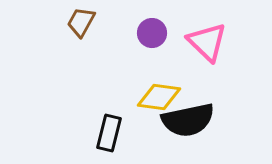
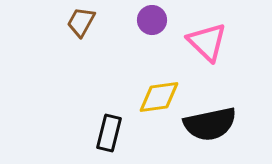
purple circle: moved 13 px up
yellow diamond: rotated 15 degrees counterclockwise
black semicircle: moved 22 px right, 4 px down
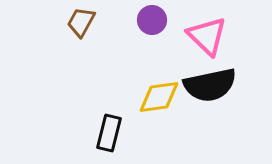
pink triangle: moved 6 px up
black semicircle: moved 39 px up
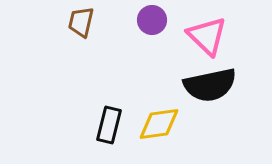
brown trapezoid: rotated 16 degrees counterclockwise
yellow diamond: moved 27 px down
black rectangle: moved 8 px up
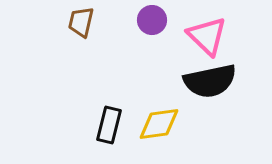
black semicircle: moved 4 px up
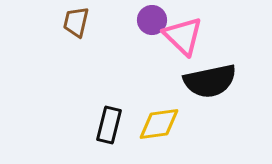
brown trapezoid: moved 5 px left
pink triangle: moved 24 px left
